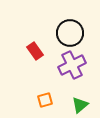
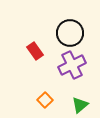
orange square: rotated 28 degrees counterclockwise
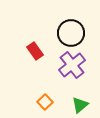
black circle: moved 1 px right
purple cross: rotated 12 degrees counterclockwise
orange square: moved 2 px down
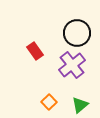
black circle: moved 6 px right
orange square: moved 4 px right
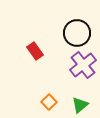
purple cross: moved 11 px right
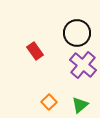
purple cross: rotated 12 degrees counterclockwise
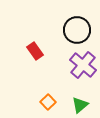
black circle: moved 3 px up
orange square: moved 1 px left
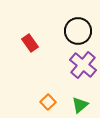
black circle: moved 1 px right, 1 px down
red rectangle: moved 5 px left, 8 px up
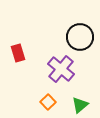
black circle: moved 2 px right, 6 px down
red rectangle: moved 12 px left, 10 px down; rotated 18 degrees clockwise
purple cross: moved 22 px left, 4 px down
